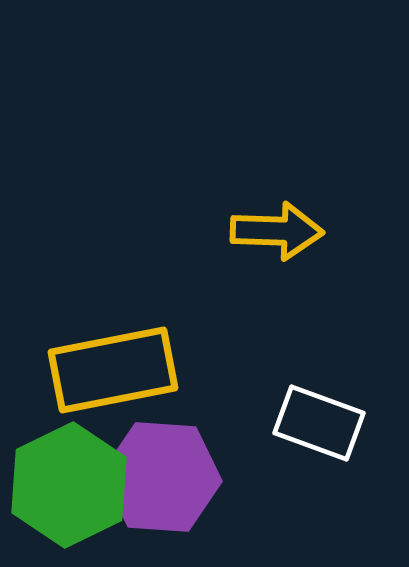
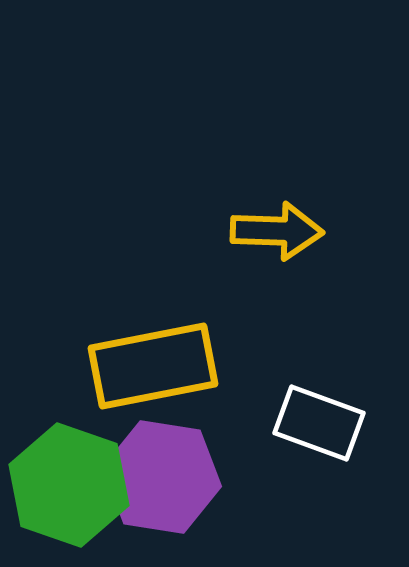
yellow rectangle: moved 40 px right, 4 px up
purple hexagon: rotated 5 degrees clockwise
green hexagon: rotated 15 degrees counterclockwise
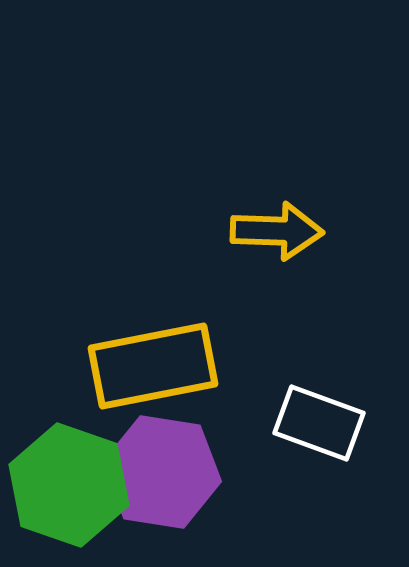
purple hexagon: moved 5 px up
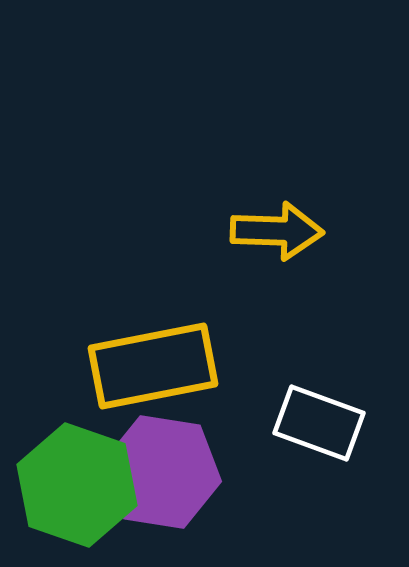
green hexagon: moved 8 px right
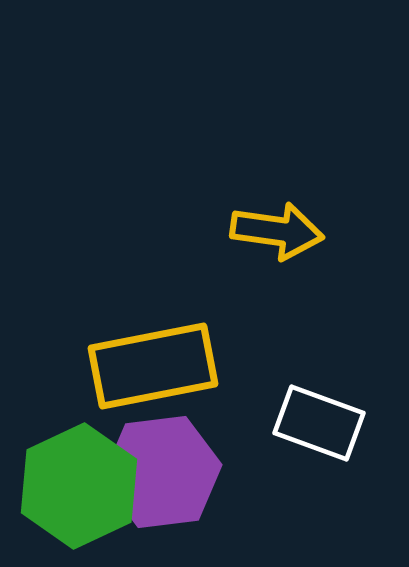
yellow arrow: rotated 6 degrees clockwise
purple hexagon: rotated 16 degrees counterclockwise
green hexagon: moved 2 px right, 1 px down; rotated 16 degrees clockwise
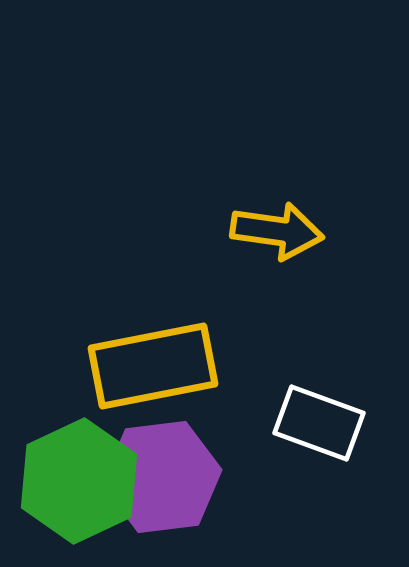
purple hexagon: moved 5 px down
green hexagon: moved 5 px up
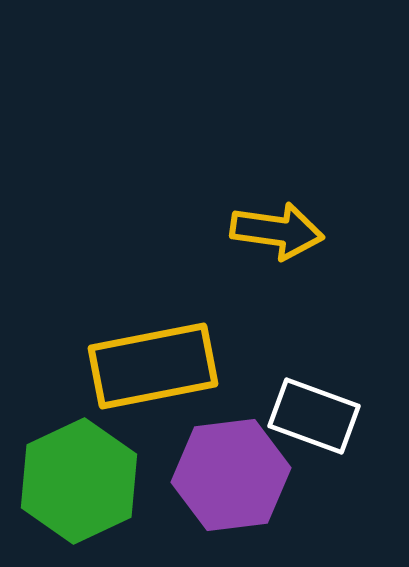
white rectangle: moved 5 px left, 7 px up
purple hexagon: moved 69 px right, 2 px up
